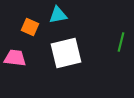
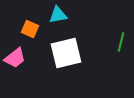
orange square: moved 2 px down
pink trapezoid: rotated 135 degrees clockwise
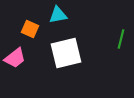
green line: moved 3 px up
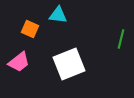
cyan triangle: rotated 18 degrees clockwise
white square: moved 3 px right, 11 px down; rotated 8 degrees counterclockwise
pink trapezoid: moved 4 px right, 4 px down
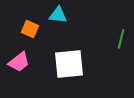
white square: rotated 16 degrees clockwise
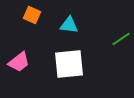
cyan triangle: moved 11 px right, 10 px down
orange square: moved 2 px right, 14 px up
green line: rotated 42 degrees clockwise
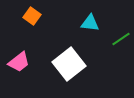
orange square: moved 1 px down; rotated 12 degrees clockwise
cyan triangle: moved 21 px right, 2 px up
white square: rotated 32 degrees counterclockwise
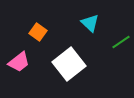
orange square: moved 6 px right, 16 px down
cyan triangle: rotated 36 degrees clockwise
green line: moved 3 px down
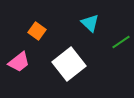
orange square: moved 1 px left, 1 px up
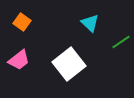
orange square: moved 15 px left, 9 px up
pink trapezoid: moved 2 px up
